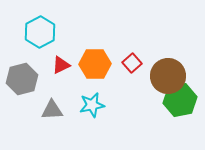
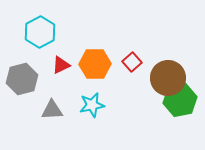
red square: moved 1 px up
brown circle: moved 2 px down
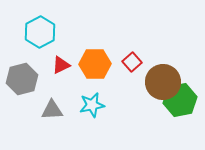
brown circle: moved 5 px left, 4 px down
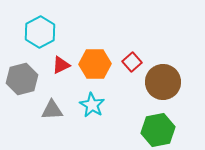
green hexagon: moved 22 px left, 30 px down
cyan star: rotated 30 degrees counterclockwise
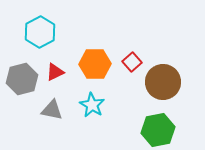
red triangle: moved 6 px left, 7 px down
gray triangle: rotated 15 degrees clockwise
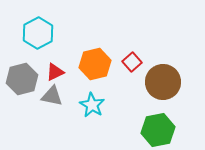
cyan hexagon: moved 2 px left, 1 px down
orange hexagon: rotated 12 degrees counterclockwise
gray triangle: moved 14 px up
